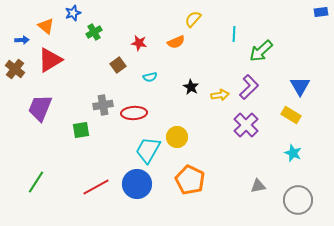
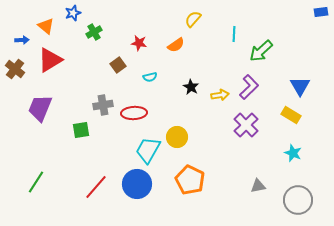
orange semicircle: moved 3 px down; rotated 12 degrees counterclockwise
red line: rotated 20 degrees counterclockwise
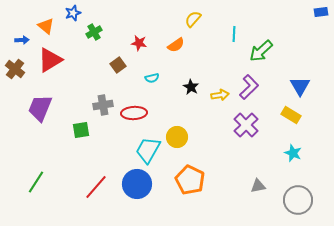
cyan semicircle: moved 2 px right, 1 px down
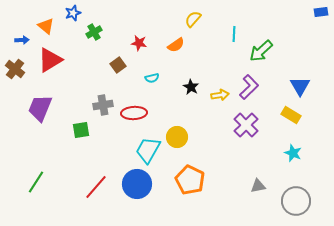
gray circle: moved 2 px left, 1 px down
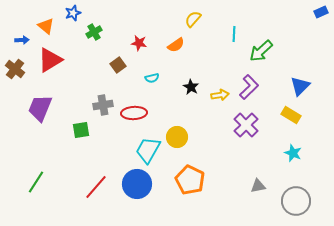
blue rectangle: rotated 16 degrees counterclockwise
blue triangle: rotated 15 degrees clockwise
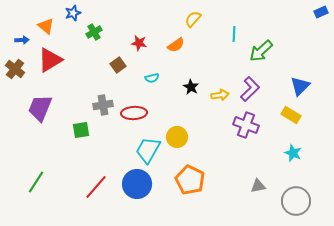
purple L-shape: moved 1 px right, 2 px down
purple cross: rotated 25 degrees counterclockwise
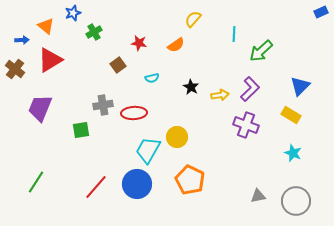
gray triangle: moved 10 px down
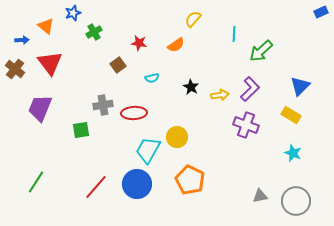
red triangle: moved 3 px down; rotated 36 degrees counterclockwise
gray triangle: moved 2 px right
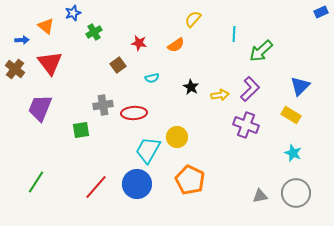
gray circle: moved 8 px up
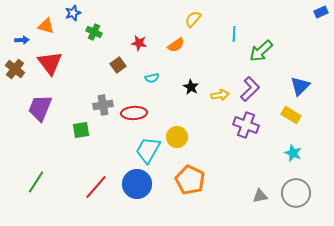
orange triangle: rotated 24 degrees counterclockwise
green cross: rotated 35 degrees counterclockwise
